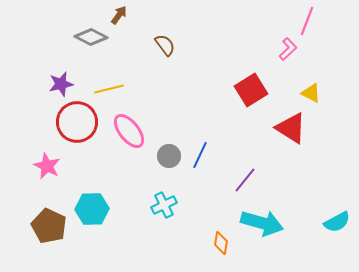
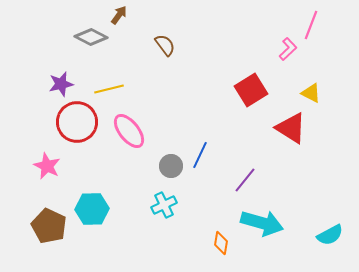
pink line: moved 4 px right, 4 px down
gray circle: moved 2 px right, 10 px down
cyan semicircle: moved 7 px left, 13 px down
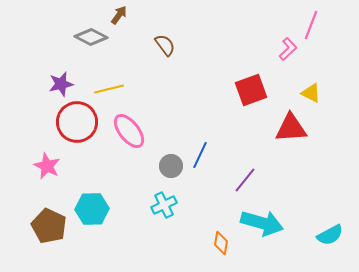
red square: rotated 12 degrees clockwise
red triangle: rotated 36 degrees counterclockwise
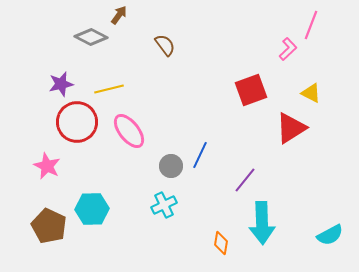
red triangle: rotated 28 degrees counterclockwise
cyan arrow: rotated 72 degrees clockwise
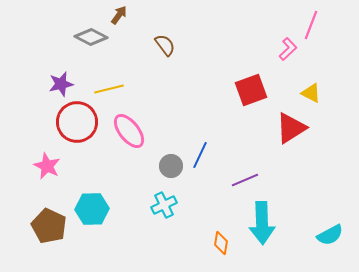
purple line: rotated 28 degrees clockwise
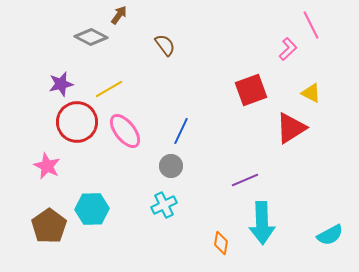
pink line: rotated 48 degrees counterclockwise
yellow line: rotated 16 degrees counterclockwise
pink ellipse: moved 4 px left
blue line: moved 19 px left, 24 px up
brown pentagon: rotated 12 degrees clockwise
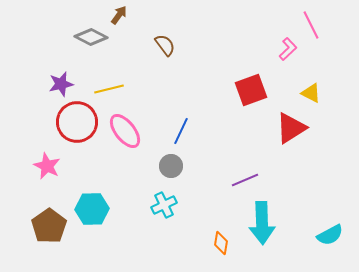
yellow line: rotated 16 degrees clockwise
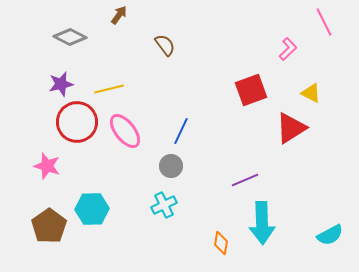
pink line: moved 13 px right, 3 px up
gray diamond: moved 21 px left
pink star: rotated 8 degrees counterclockwise
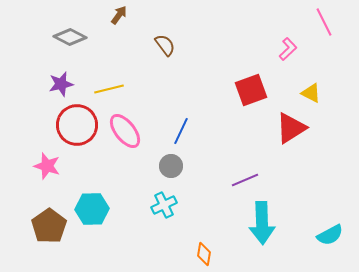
red circle: moved 3 px down
orange diamond: moved 17 px left, 11 px down
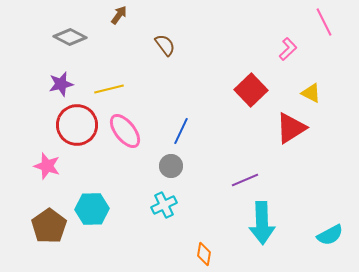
red square: rotated 24 degrees counterclockwise
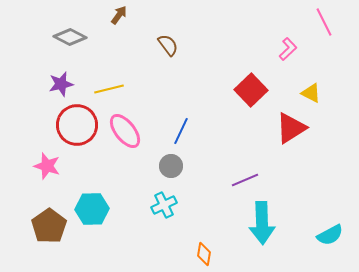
brown semicircle: moved 3 px right
